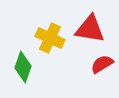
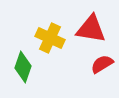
red triangle: moved 1 px right
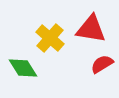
yellow cross: rotated 16 degrees clockwise
green diamond: moved 1 px down; rotated 52 degrees counterclockwise
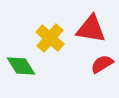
green diamond: moved 2 px left, 2 px up
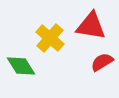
red triangle: moved 3 px up
red semicircle: moved 2 px up
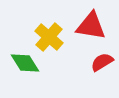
yellow cross: moved 1 px left, 1 px up
green diamond: moved 4 px right, 3 px up
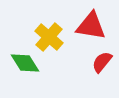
red semicircle: rotated 20 degrees counterclockwise
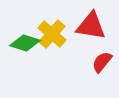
yellow cross: moved 3 px right, 3 px up
green diamond: moved 20 px up; rotated 40 degrees counterclockwise
